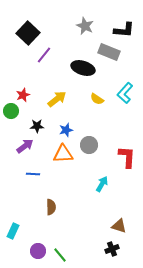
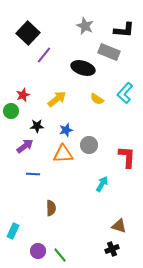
brown semicircle: moved 1 px down
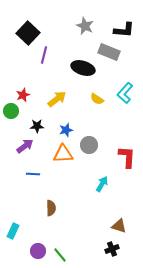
purple line: rotated 24 degrees counterclockwise
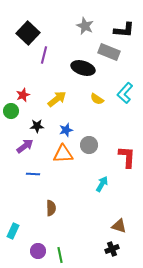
green line: rotated 28 degrees clockwise
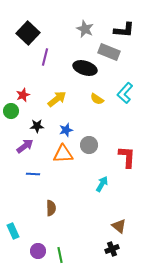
gray star: moved 3 px down
purple line: moved 1 px right, 2 px down
black ellipse: moved 2 px right
brown triangle: rotated 21 degrees clockwise
cyan rectangle: rotated 49 degrees counterclockwise
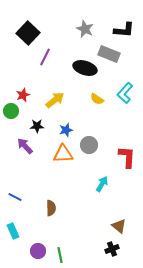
gray rectangle: moved 2 px down
purple line: rotated 12 degrees clockwise
yellow arrow: moved 2 px left, 1 px down
purple arrow: rotated 96 degrees counterclockwise
blue line: moved 18 px left, 23 px down; rotated 24 degrees clockwise
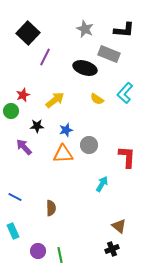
purple arrow: moved 1 px left, 1 px down
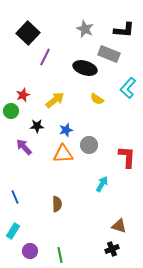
cyan L-shape: moved 3 px right, 5 px up
blue line: rotated 40 degrees clockwise
brown semicircle: moved 6 px right, 4 px up
brown triangle: rotated 21 degrees counterclockwise
cyan rectangle: rotated 56 degrees clockwise
purple circle: moved 8 px left
